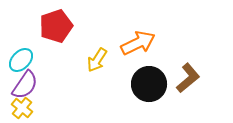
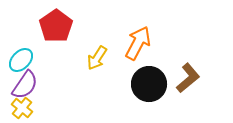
red pentagon: rotated 16 degrees counterclockwise
orange arrow: rotated 36 degrees counterclockwise
yellow arrow: moved 2 px up
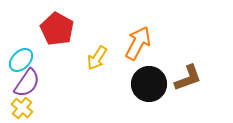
red pentagon: moved 1 px right, 3 px down; rotated 8 degrees counterclockwise
brown L-shape: rotated 20 degrees clockwise
purple semicircle: moved 2 px right, 2 px up
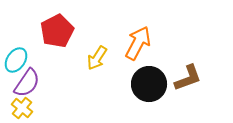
red pentagon: moved 2 px down; rotated 16 degrees clockwise
cyan ellipse: moved 5 px left; rotated 10 degrees counterclockwise
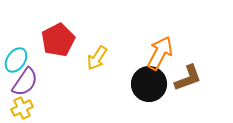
red pentagon: moved 1 px right, 9 px down
orange arrow: moved 22 px right, 10 px down
purple semicircle: moved 2 px left, 1 px up
yellow cross: rotated 25 degrees clockwise
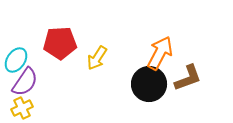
red pentagon: moved 2 px right, 3 px down; rotated 24 degrees clockwise
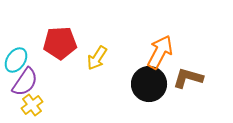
orange arrow: moved 1 px up
brown L-shape: rotated 144 degrees counterclockwise
yellow cross: moved 10 px right, 3 px up; rotated 10 degrees counterclockwise
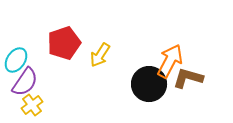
red pentagon: moved 4 px right; rotated 16 degrees counterclockwise
orange arrow: moved 10 px right, 9 px down
yellow arrow: moved 3 px right, 3 px up
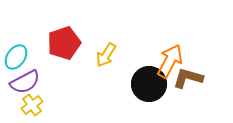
yellow arrow: moved 6 px right
cyan ellipse: moved 3 px up
purple semicircle: rotated 28 degrees clockwise
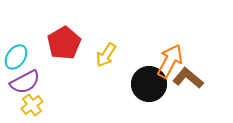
red pentagon: rotated 12 degrees counterclockwise
brown L-shape: rotated 24 degrees clockwise
